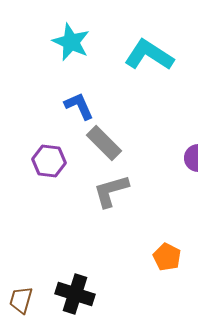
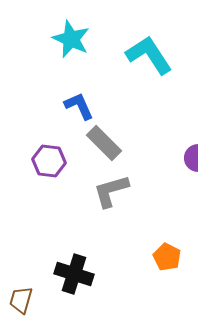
cyan star: moved 3 px up
cyan L-shape: rotated 24 degrees clockwise
black cross: moved 1 px left, 20 px up
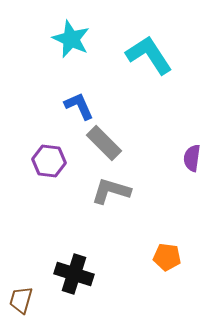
purple semicircle: rotated 8 degrees clockwise
gray L-shape: rotated 33 degrees clockwise
orange pentagon: rotated 20 degrees counterclockwise
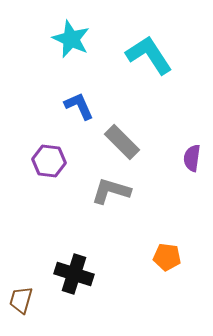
gray rectangle: moved 18 px right, 1 px up
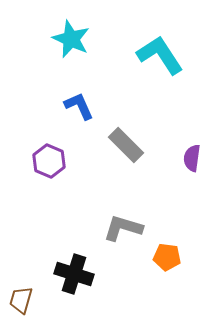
cyan L-shape: moved 11 px right
gray rectangle: moved 4 px right, 3 px down
purple hexagon: rotated 16 degrees clockwise
gray L-shape: moved 12 px right, 37 px down
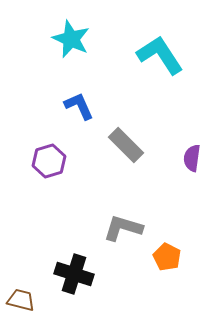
purple hexagon: rotated 20 degrees clockwise
orange pentagon: rotated 20 degrees clockwise
brown trapezoid: rotated 88 degrees clockwise
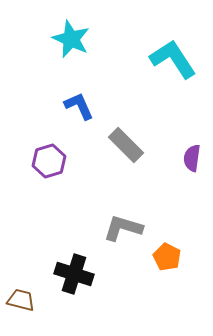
cyan L-shape: moved 13 px right, 4 px down
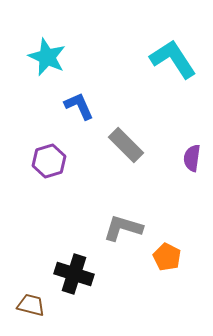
cyan star: moved 24 px left, 18 px down
brown trapezoid: moved 10 px right, 5 px down
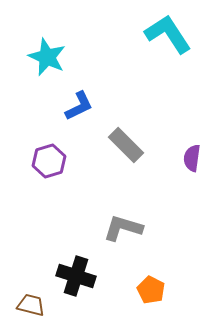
cyan L-shape: moved 5 px left, 25 px up
blue L-shape: rotated 88 degrees clockwise
orange pentagon: moved 16 px left, 33 px down
black cross: moved 2 px right, 2 px down
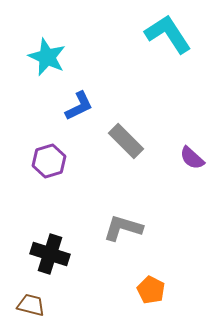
gray rectangle: moved 4 px up
purple semicircle: rotated 56 degrees counterclockwise
black cross: moved 26 px left, 22 px up
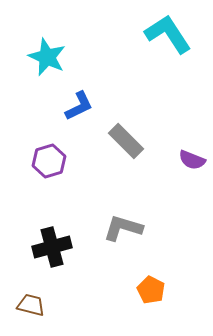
purple semicircle: moved 2 px down; rotated 20 degrees counterclockwise
black cross: moved 2 px right, 7 px up; rotated 33 degrees counterclockwise
